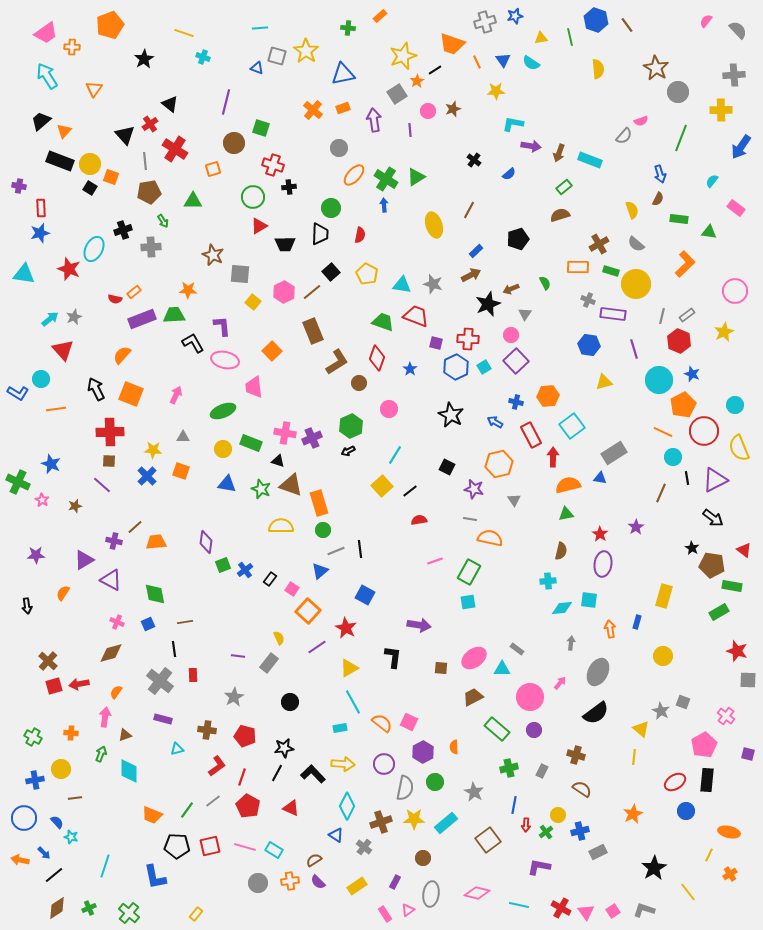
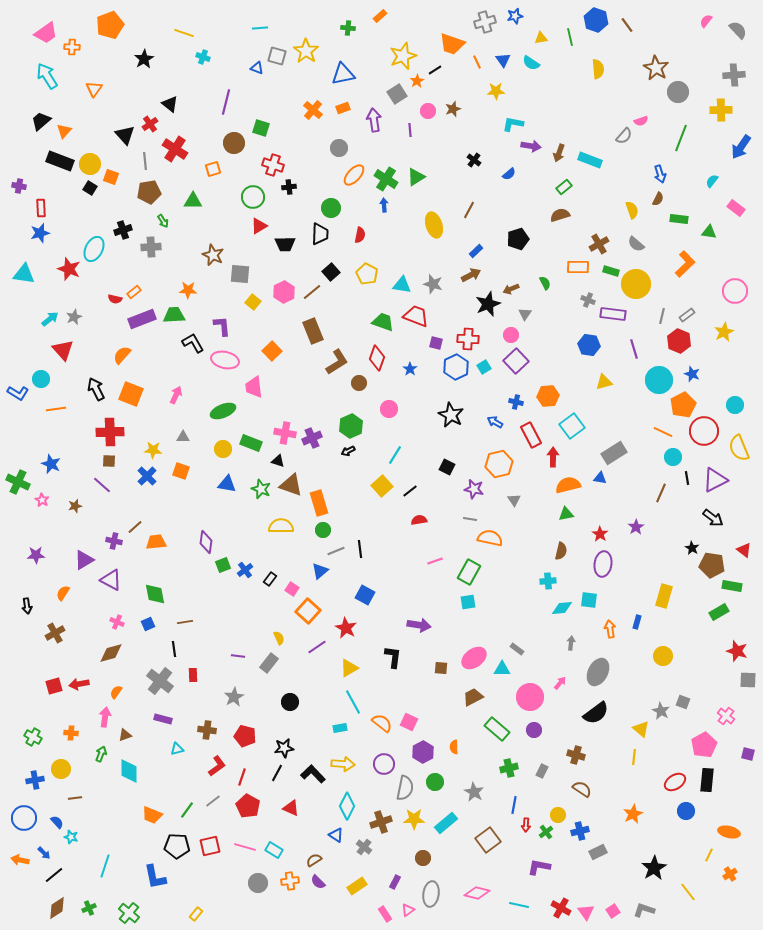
brown cross at (48, 661): moved 7 px right, 28 px up; rotated 18 degrees clockwise
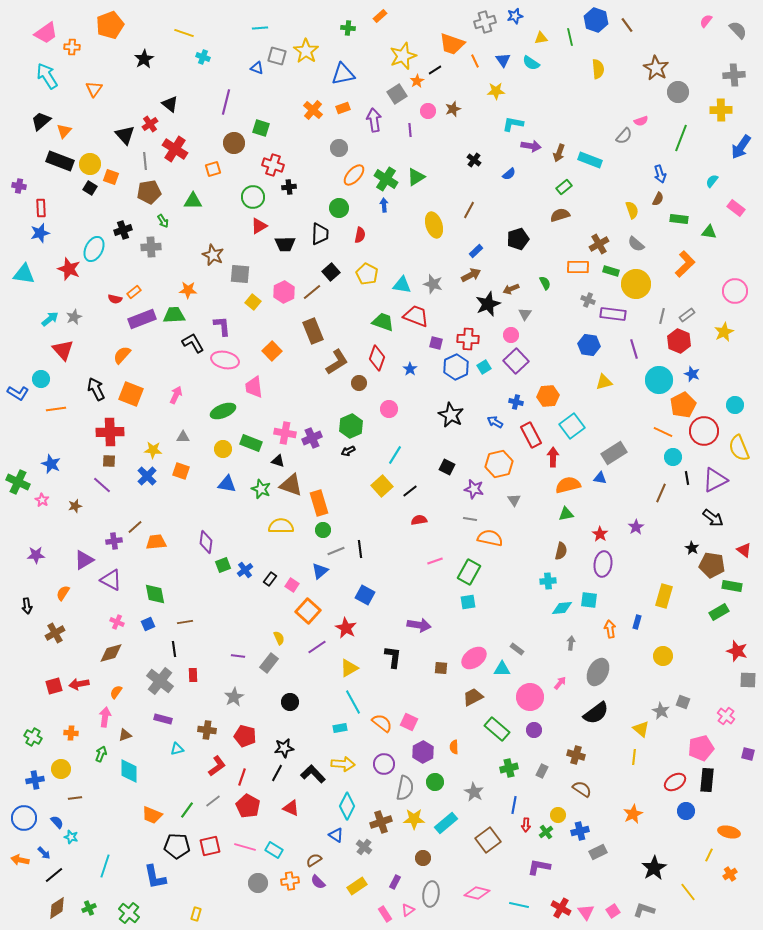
orange line at (477, 62): moved 2 px left, 1 px up
green circle at (331, 208): moved 8 px right
purple cross at (114, 541): rotated 21 degrees counterclockwise
pink square at (292, 589): moved 4 px up
pink pentagon at (704, 745): moved 3 px left, 3 px down; rotated 15 degrees clockwise
yellow rectangle at (196, 914): rotated 24 degrees counterclockwise
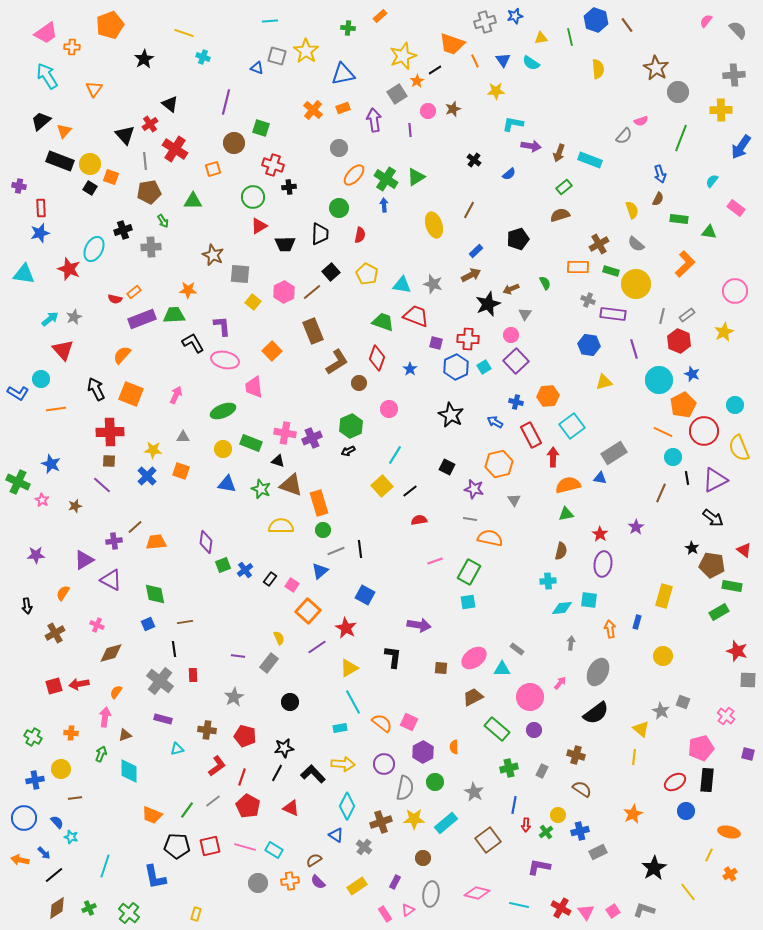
cyan line at (260, 28): moved 10 px right, 7 px up
pink cross at (117, 622): moved 20 px left, 3 px down
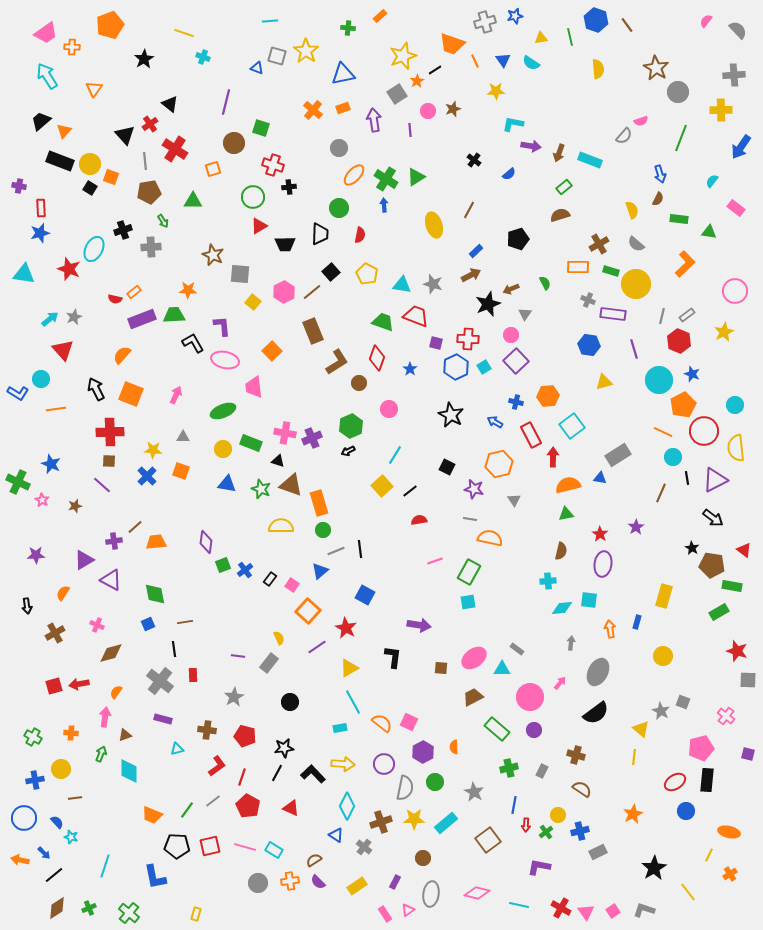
yellow semicircle at (739, 448): moved 3 px left; rotated 16 degrees clockwise
gray rectangle at (614, 453): moved 4 px right, 2 px down
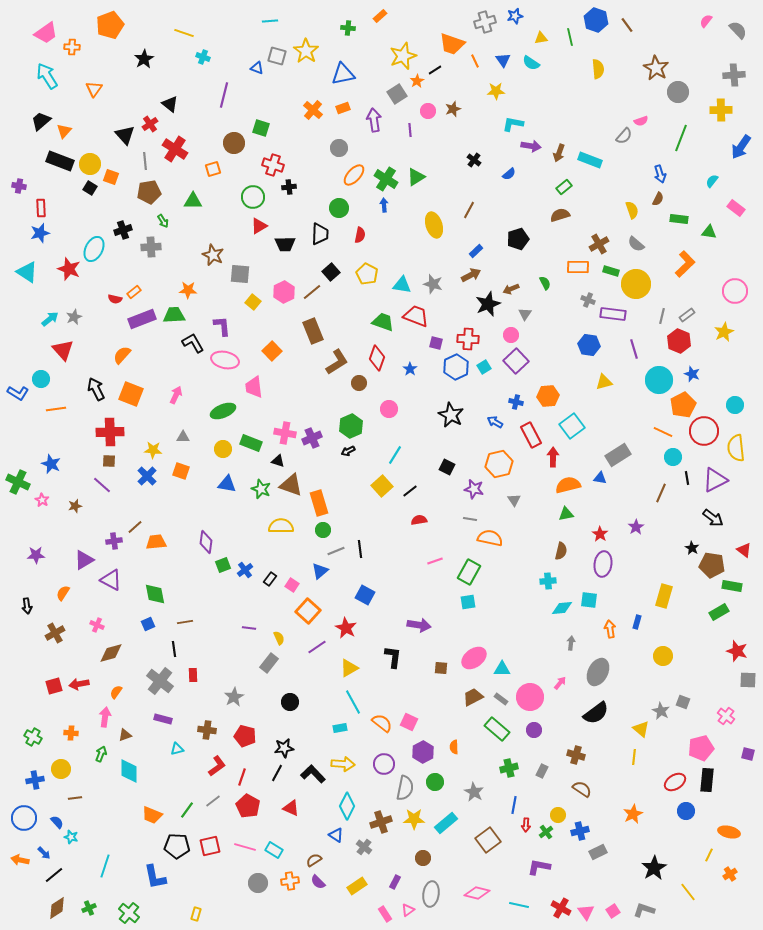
purple line at (226, 102): moved 2 px left, 7 px up
cyan triangle at (24, 274): moved 3 px right, 2 px up; rotated 25 degrees clockwise
gray rectangle at (517, 649): moved 16 px left, 50 px down
purple line at (238, 656): moved 11 px right, 28 px up
